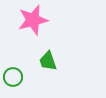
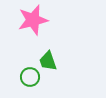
green circle: moved 17 px right
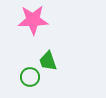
pink star: rotated 12 degrees clockwise
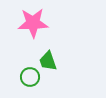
pink star: moved 3 px down
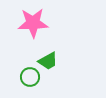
green trapezoid: rotated 100 degrees counterclockwise
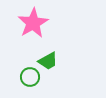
pink star: rotated 28 degrees counterclockwise
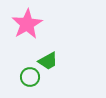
pink star: moved 6 px left, 1 px down
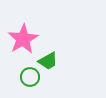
pink star: moved 4 px left, 15 px down
